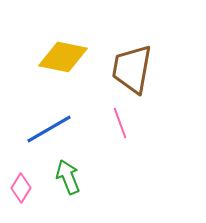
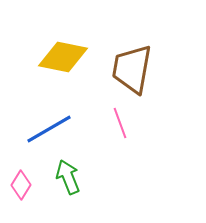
pink diamond: moved 3 px up
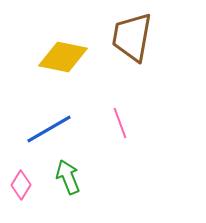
brown trapezoid: moved 32 px up
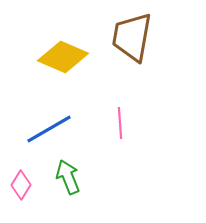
yellow diamond: rotated 12 degrees clockwise
pink line: rotated 16 degrees clockwise
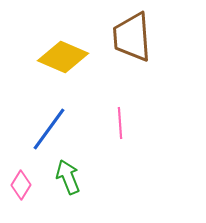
brown trapezoid: rotated 14 degrees counterclockwise
blue line: rotated 24 degrees counterclockwise
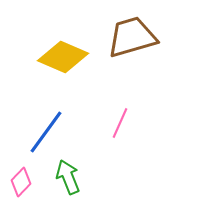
brown trapezoid: rotated 78 degrees clockwise
pink line: rotated 28 degrees clockwise
blue line: moved 3 px left, 3 px down
pink diamond: moved 3 px up; rotated 12 degrees clockwise
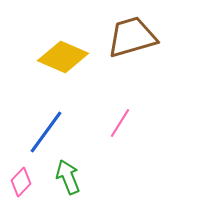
pink line: rotated 8 degrees clockwise
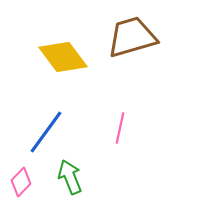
yellow diamond: rotated 30 degrees clockwise
pink line: moved 5 px down; rotated 20 degrees counterclockwise
green arrow: moved 2 px right
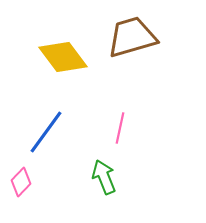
green arrow: moved 34 px right
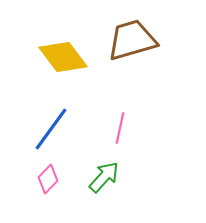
brown trapezoid: moved 3 px down
blue line: moved 5 px right, 3 px up
green arrow: rotated 64 degrees clockwise
pink diamond: moved 27 px right, 3 px up
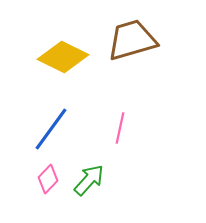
yellow diamond: rotated 27 degrees counterclockwise
green arrow: moved 15 px left, 3 px down
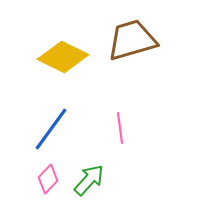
pink line: rotated 20 degrees counterclockwise
